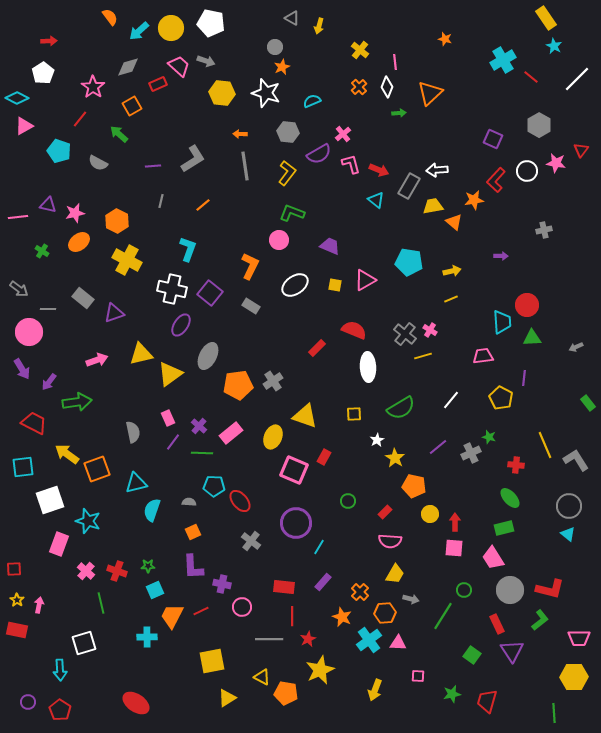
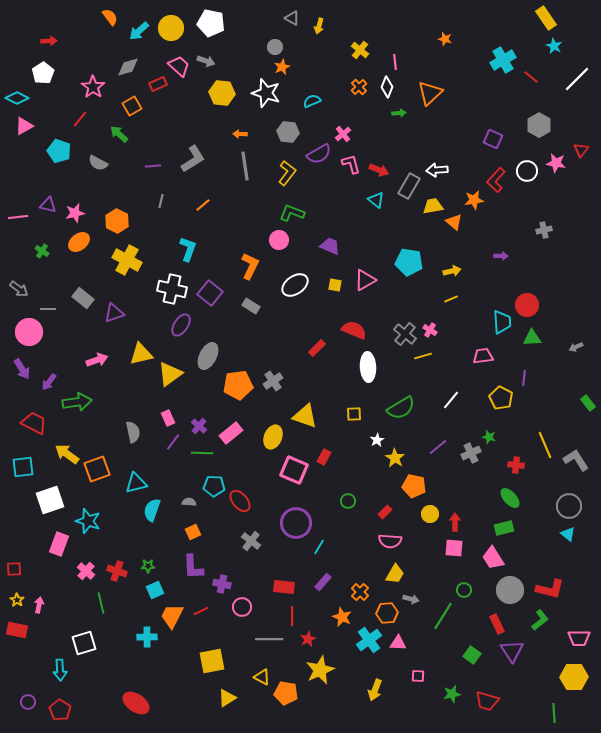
orange hexagon at (385, 613): moved 2 px right
red trapezoid at (487, 701): rotated 90 degrees counterclockwise
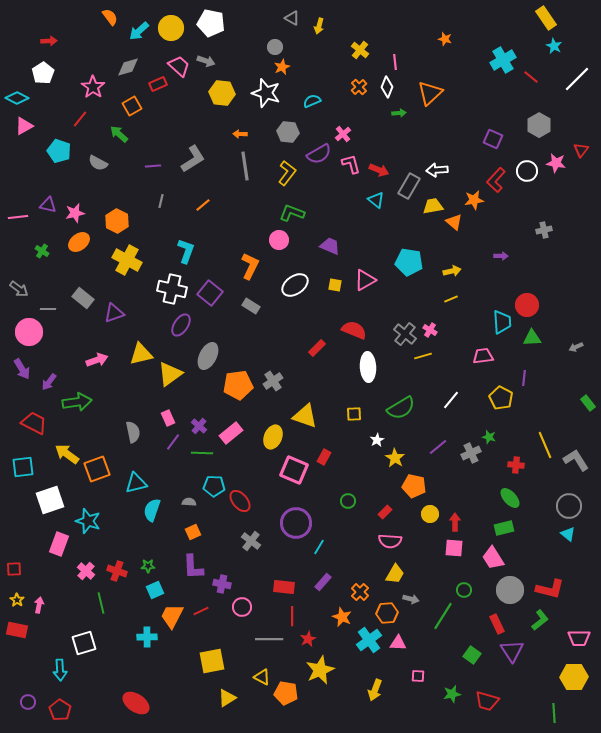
cyan L-shape at (188, 249): moved 2 px left, 2 px down
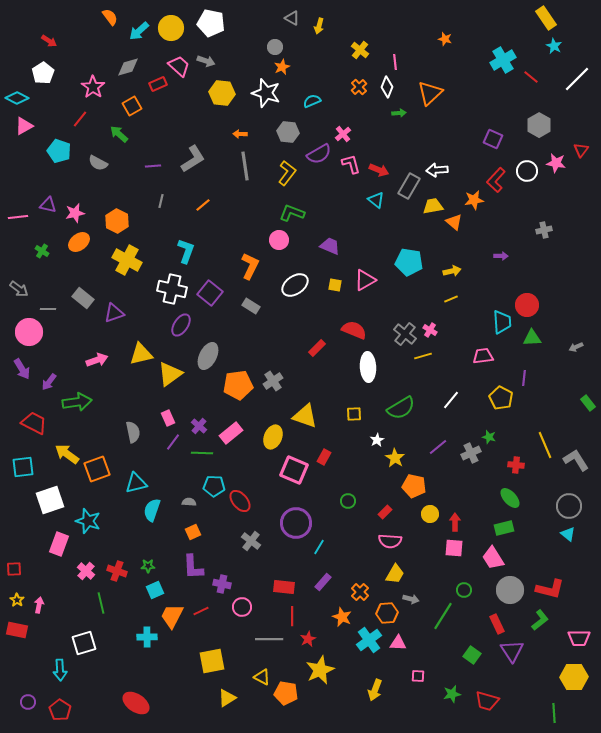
red arrow at (49, 41): rotated 35 degrees clockwise
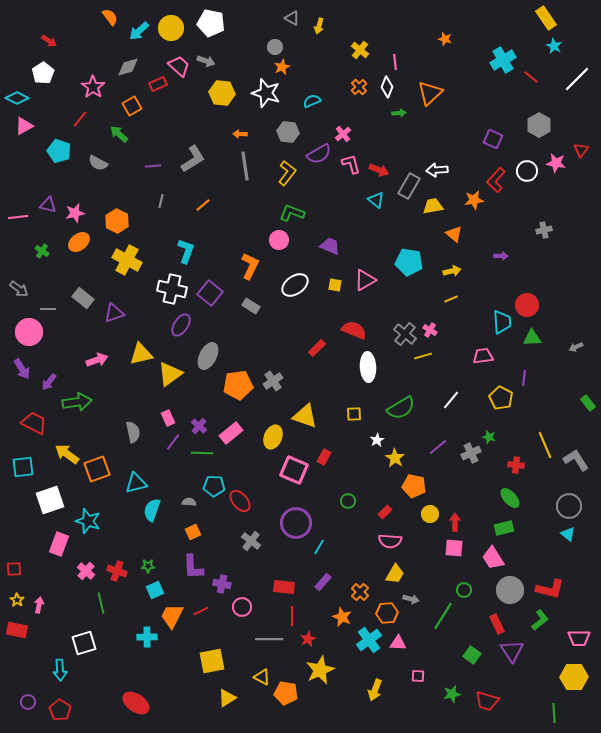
orange triangle at (454, 222): moved 12 px down
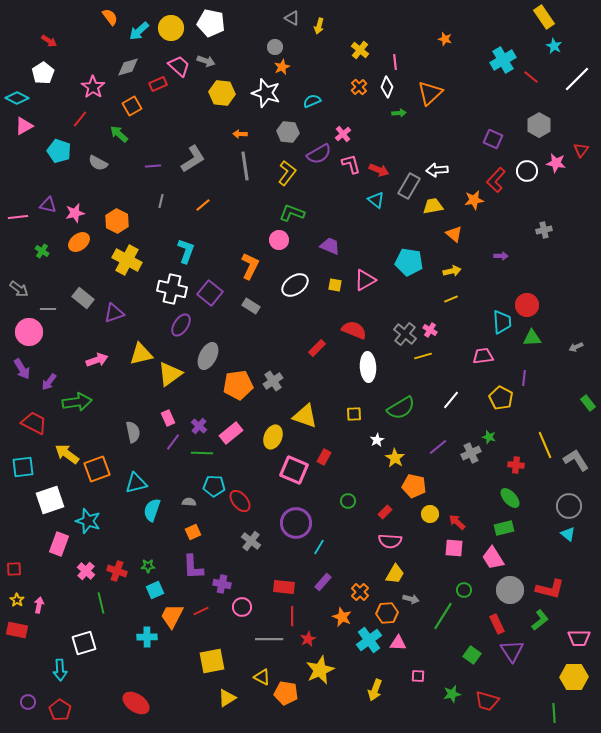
yellow rectangle at (546, 18): moved 2 px left, 1 px up
red arrow at (455, 522): moved 2 px right; rotated 48 degrees counterclockwise
